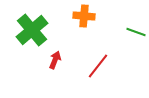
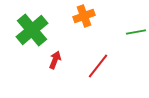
orange cross: rotated 25 degrees counterclockwise
green line: rotated 30 degrees counterclockwise
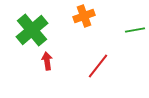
green line: moved 1 px left, 2 px up
red arrow: moved 8 px left, 1 px down; rotated 30 degrees counterclockwise
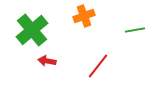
red arrow: rotated 72 degrees counterclockwise
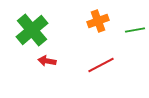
orange cross: moved 14 px right, 5 px down
red line: moved 3 px right, 1 px up; rotated 24 degrees clockwise
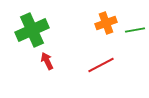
orange cross: moved 8 px right, 2 px down
green cross: rotated 16 degrees clockwise
red arrow: rotated 54 degrees clockwise
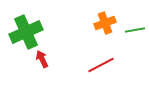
orange cross: moved 1 px left
green cross: moved 6 px left, 2 px down
red arrow: moved 5 px left, 2 px up
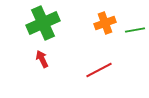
green cross: moved 17 px right, 9 px up
red line: moved 2 px left, 5 px down
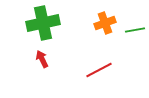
green cross: rotated 12 degrees clockwise
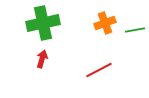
red arrow: rotated 42 degrees clockwise
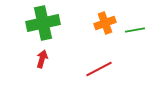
red line: moved 1 px up
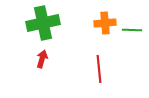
orange cross: rotated 15 degrees clockwise
green line: moved 3 px left; rotated 12 degrees clockwise
red line: rotated 68 degrees counterclockwise
